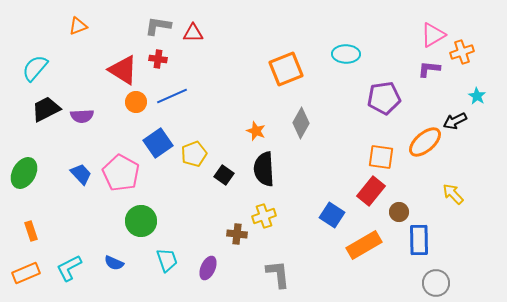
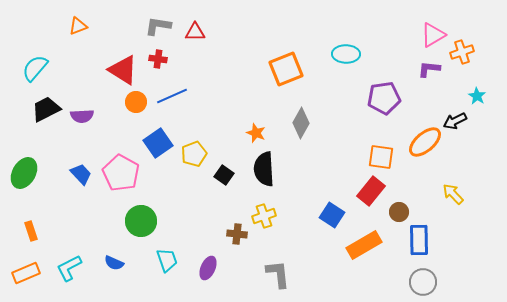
red triangle at (193, 33): moved 2 px right, 1 px up
orange star at (256, 131): moved 2 px down
gray circle at (436, 283): moved 13 px left, 1 px up
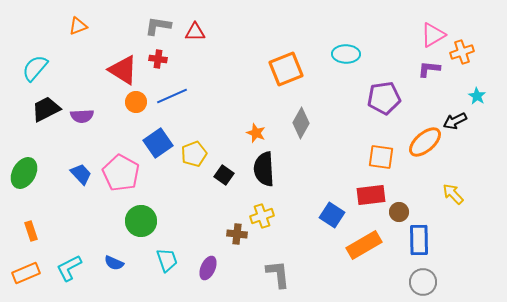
red rectangle at (371, 191): moved 4 px down; rotated 44 degrees clockwise
yellow cross at (264, 216): moved 2 px left
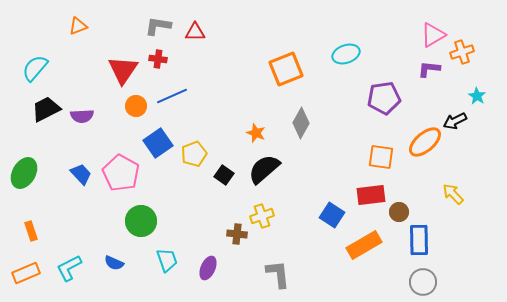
cyan ellipse at (346, 54): rotated 20 degrees counterclockwise
red triangle at (123, 70): rotated 32 degrees clockwise
orange circle at (136, 102): moved 4 px down
black semicircle at (264, 169): rotated 52 degrees clockwise
